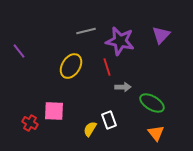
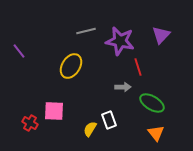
red line: moved 31 px right
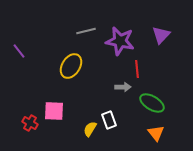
red line: moved 1 px left, 2 px down; rotated 12 degrees clockwise
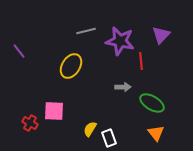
red line: moved 4 px right, 8 px up
white rectangle: moved 18 px down
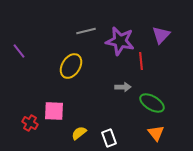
yellow semicircle: moved 11 px left, 4 px down; rotated 21 degrees clockwise
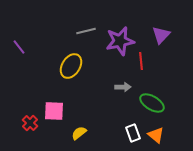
purple star: rotated 24 degrees counterclockwise
purple line: moved 4 px up
red cross: rotated 14 degrees clockwise
orange triangle: moved 2 px down; rotated 12 degrees counterclockwise
white rectangle: moved 24 px right, 5 px up
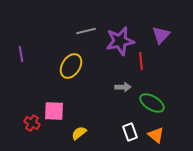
purple line: moved 2 px right, 7 px down; rotated 28 degrees clockwise
red cross: moved 2 px right; rotated 14 degrees counterclockwise
white rectangle: moved 3 px left, 1 px up
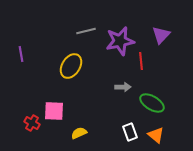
yellow semicircle: rotated 14 degrees clockwise
